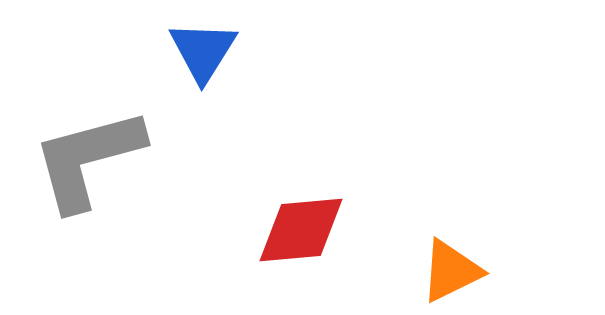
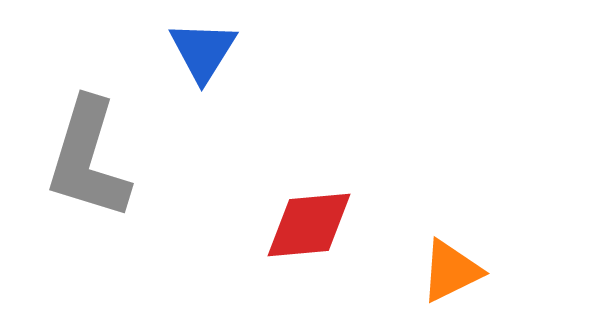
gray L-shape: rotated 58 degrees counterclockwise
red diamond: moved 8 px right, 5 px up
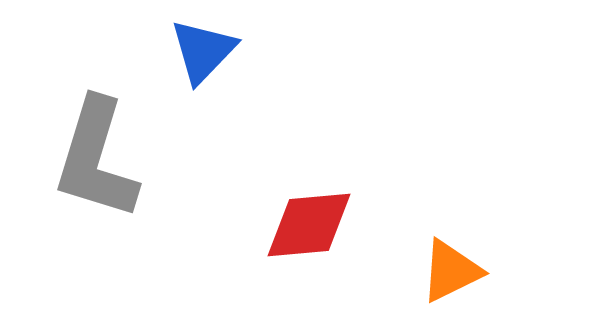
blue triangle: rotated 12 degrees clockwise
gray L-shape: moved 8 px right
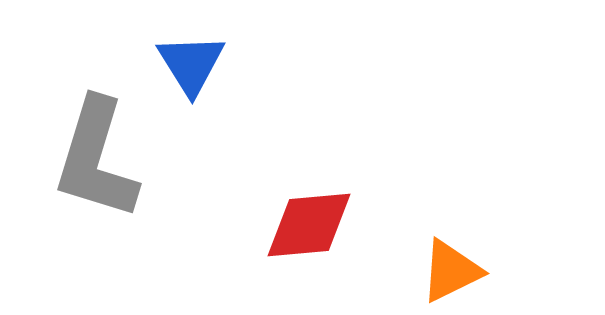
blue triangle: moved 12 px left, 13 px down; rotated 16 degrees counterclockwise
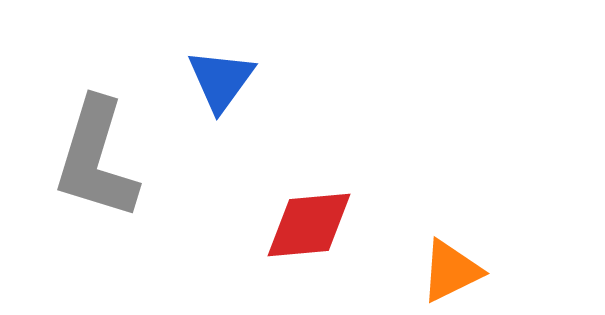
blue triangle: moved 30 px right, 16 px down; rotated 8 degrees clockwise
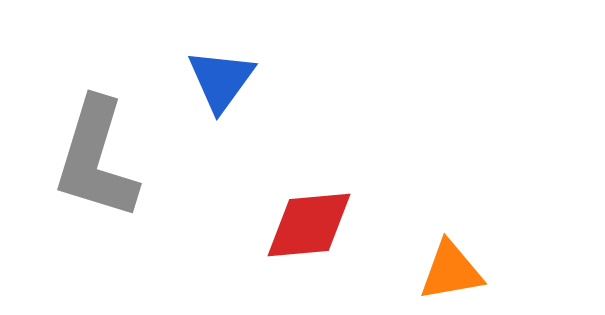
orange triangle: rotated 16 degrees clockwise
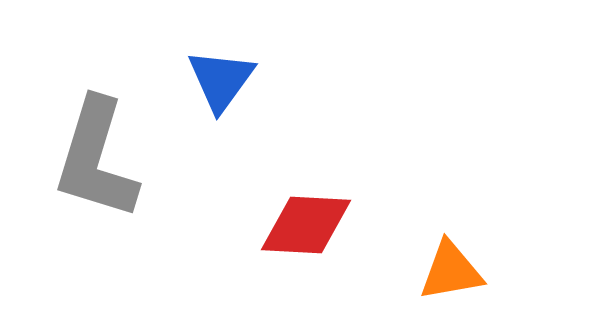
red diamond: moved 3 px left; rotated 8 degrees clockwise
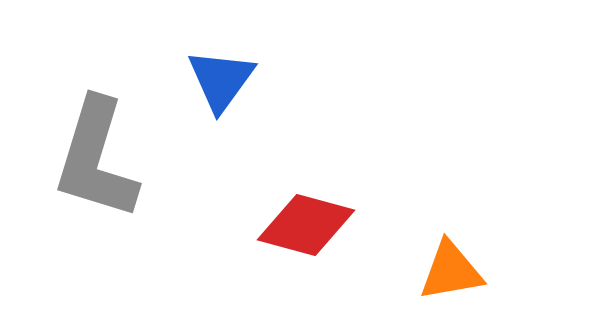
red diamond: rotated 12 degrees clockwise
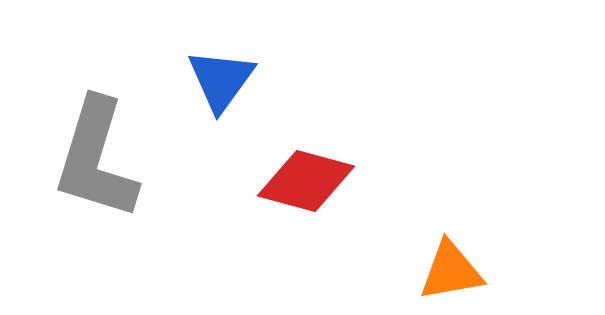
red diamond: moved 44 px up
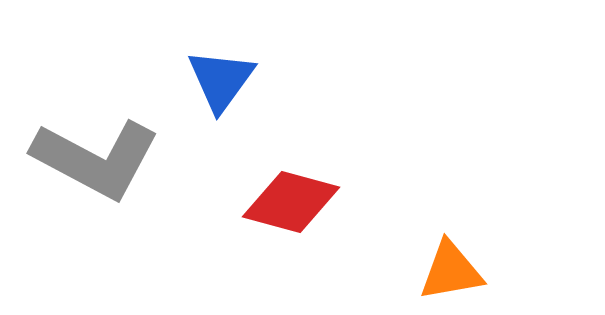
gray L-shape: rotated 79 degrees counterclockwise
red diamond: moved 15 px left, 21 px down
